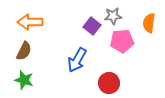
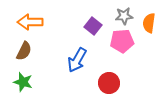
gray star: moved 11 px right
purple square: moved 1 px right
green star: moved 1 px left, 2 px down
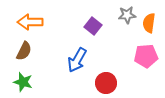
gray star: moved 3 px right, 1 px up
pink pentagon: moved 24 px right, 15 px down
red circle: moved 3 px left
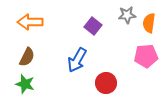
brown semicircle: moved 3 px right, 6 px down
green star: moved 2 px right, 2 px down
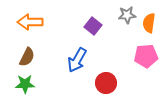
green star: rotated 18 degrees counterclockwise
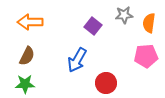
gray star: moved 3 px left
brown semicircle: moved 1 px up
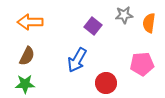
pink pentagon: moved 4 px left, 8 px down
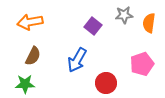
orange arrow: rotated 10 degrees counterclockwise
brown semicircle: moved 6 px right
pink pentagon: rotated 15 degrees counterclockwise
